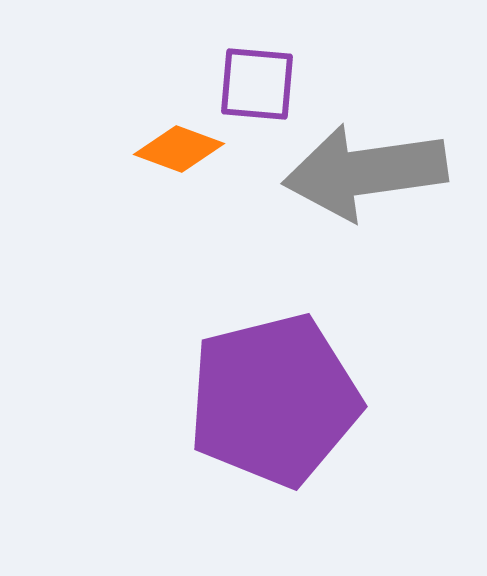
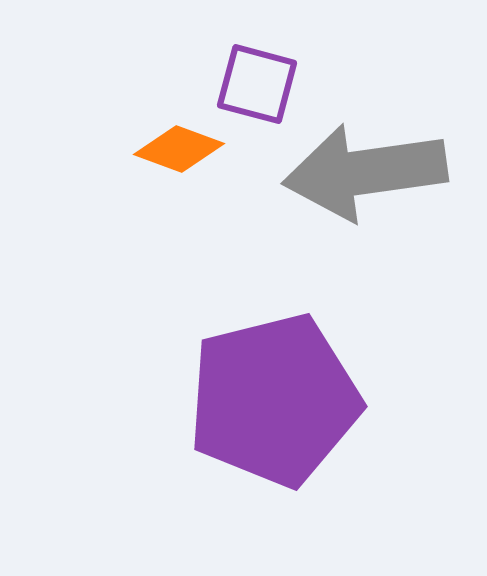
purple square: rotated 10 degrees clockwise
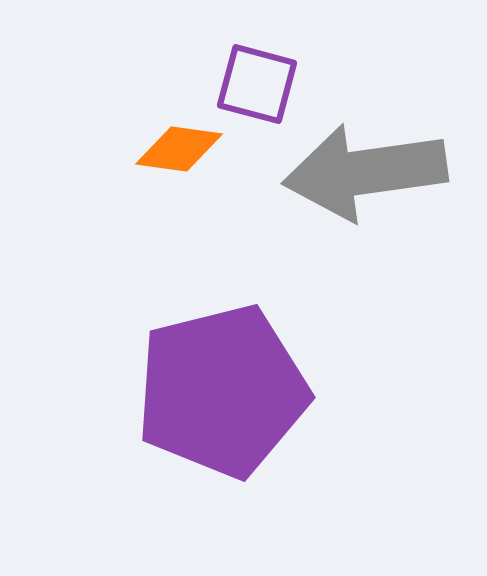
orange diamond: rotated 12 degrees counterclockwise
purple pentagon: moved 52 px left, 9 px up
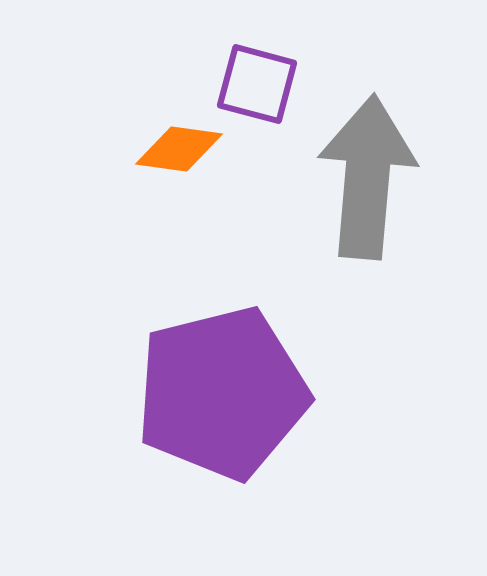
gray arrow: moved 2 px right, 5 px down; rotated 103 degrees clockwise
purple pentagon: moved 2 px down
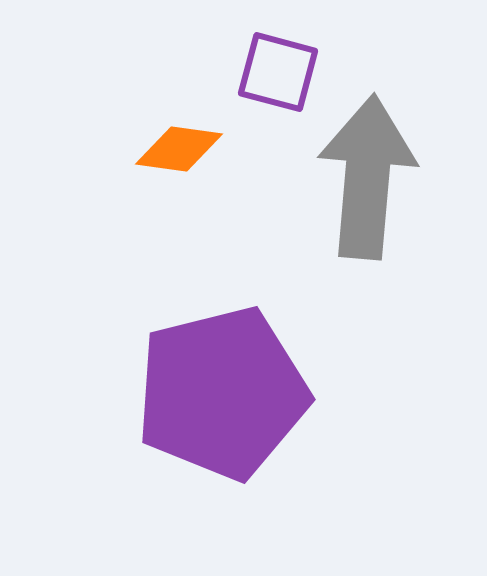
purple square: moved 21 px right, 12 px up
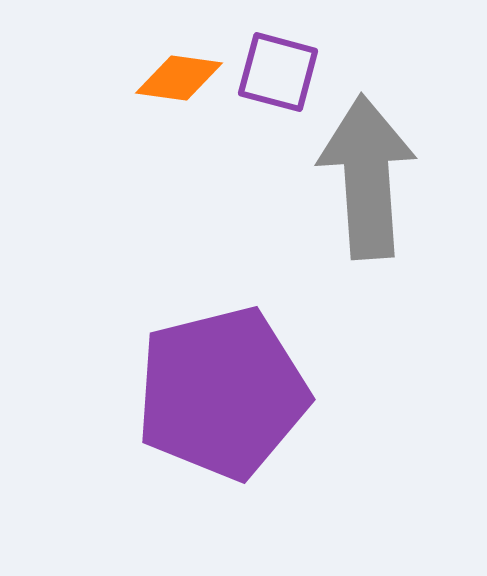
orange diamond: moved 71 px up
gray arrow: rotated 9 degrees counterclockwise
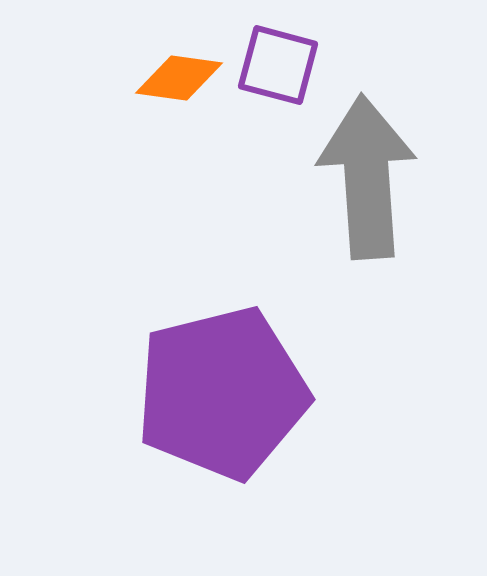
purple square: moved 7 px up
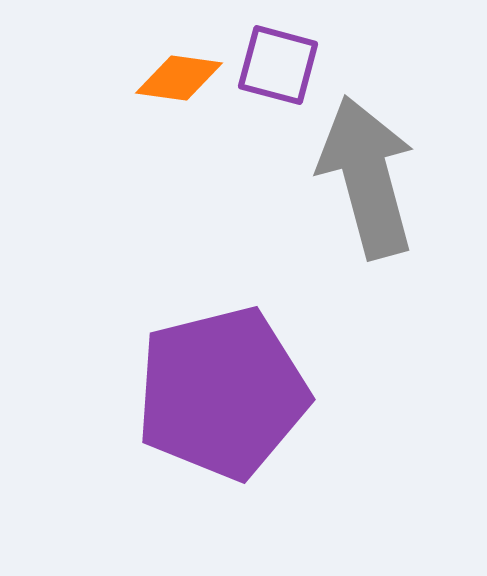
gray arrow: rotated 11 degrees counterclockwise
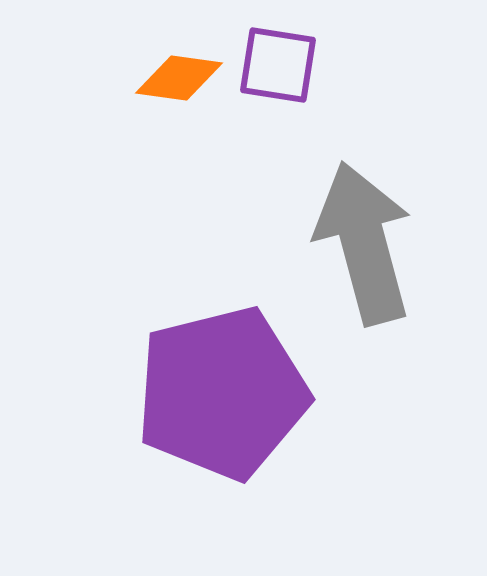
purple square: rotated 6 degrees counterclockwise
gray arrow: moved 3 px left, 66 px down
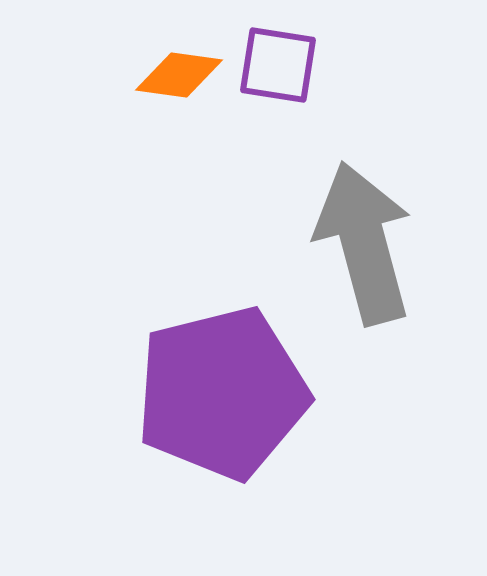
orange diamond: moved 3 px up
